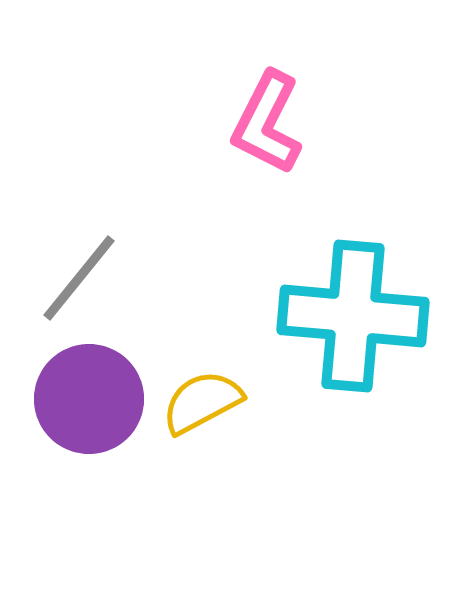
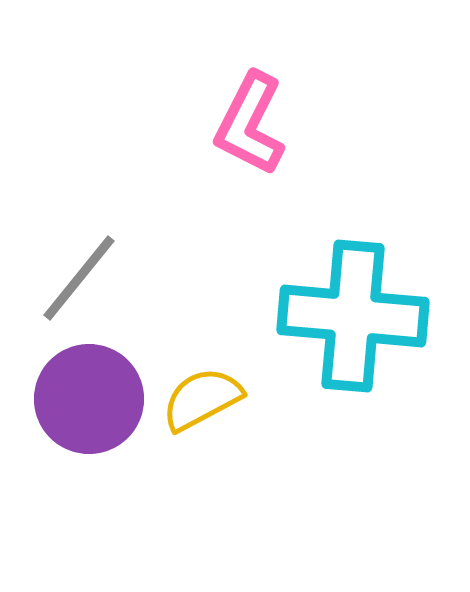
pink L-shape: moved 17 px left, 1 px down
yellow semicircle: moved 3 px up
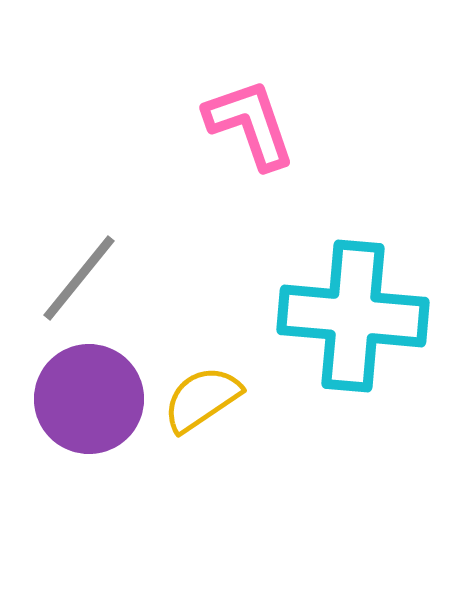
pink L-shape: rotated 134 degrees clockwise
yellow semicircle: rotated 6 degrees counterclockwise
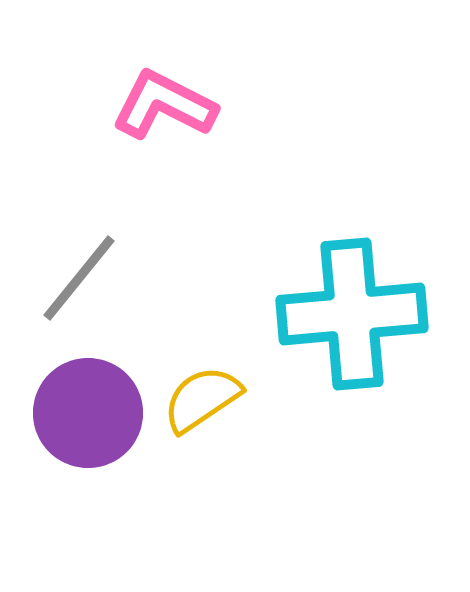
pink L-shape: moved 86 px left, 19 px up; rotated 44 degrees counterclockwise
cyan cross: moved 1 px left, 2 px up; rotated 10 degrees counterclockwise
purple circle: moved 1 px left, 14 px down
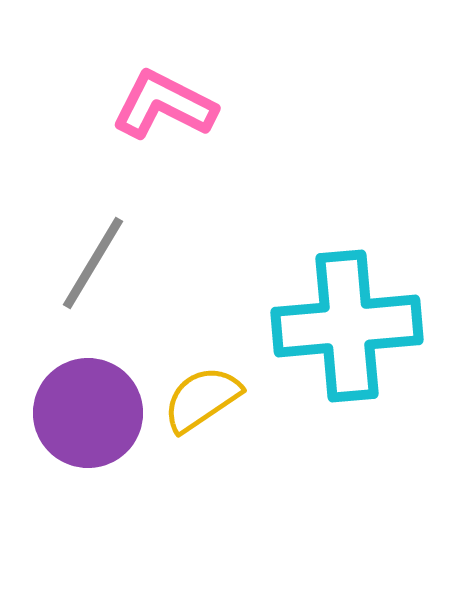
gray line: moved 14 px right, 15 px up; rotated 8 degrees counterclockwise
cyan cross: moved 5 px left, 12 px down
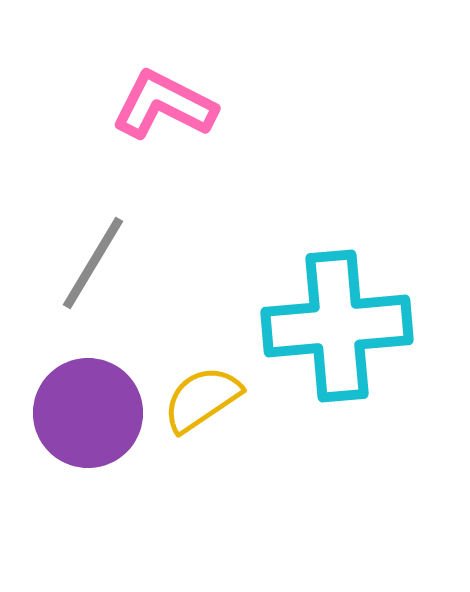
cyan cross: moved 10 px left
